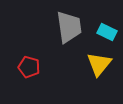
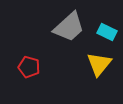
gray trapezoid: rotated 56 degrees clockwise
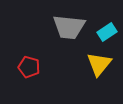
gray trapezoid: rotated 48 degrees clockwise
cyan rectangle: rotated 60 degrees counterclockwise
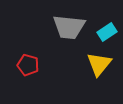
red pentagon: moved 1 px left, 2 px up
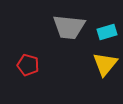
cyan rectangle: rotated 18 degrees clockwise
yellow triangle: moved 6 px right
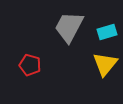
gray trapezoid: rotated 112 degrees clockwise
red pentagon: moved 2 px right
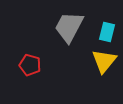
cyan rectangle: rotated 60 degrees counterclockwise
yellow triangle: moved 1 px left, 3 px up
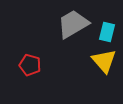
gray trapezoid: moved 4 px right, 3 px up; rotated 32 degrees clockwise
yellow triangle: rotated 20 degrees counterclockwise
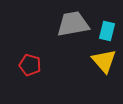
gray trapezoid: rotated 20 degrees clockwise
cyan rectangle: moved 1 px up
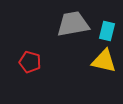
yellow triangle: rotated 36 degrees counterclockwise
red pentagon: moved 3 px up
